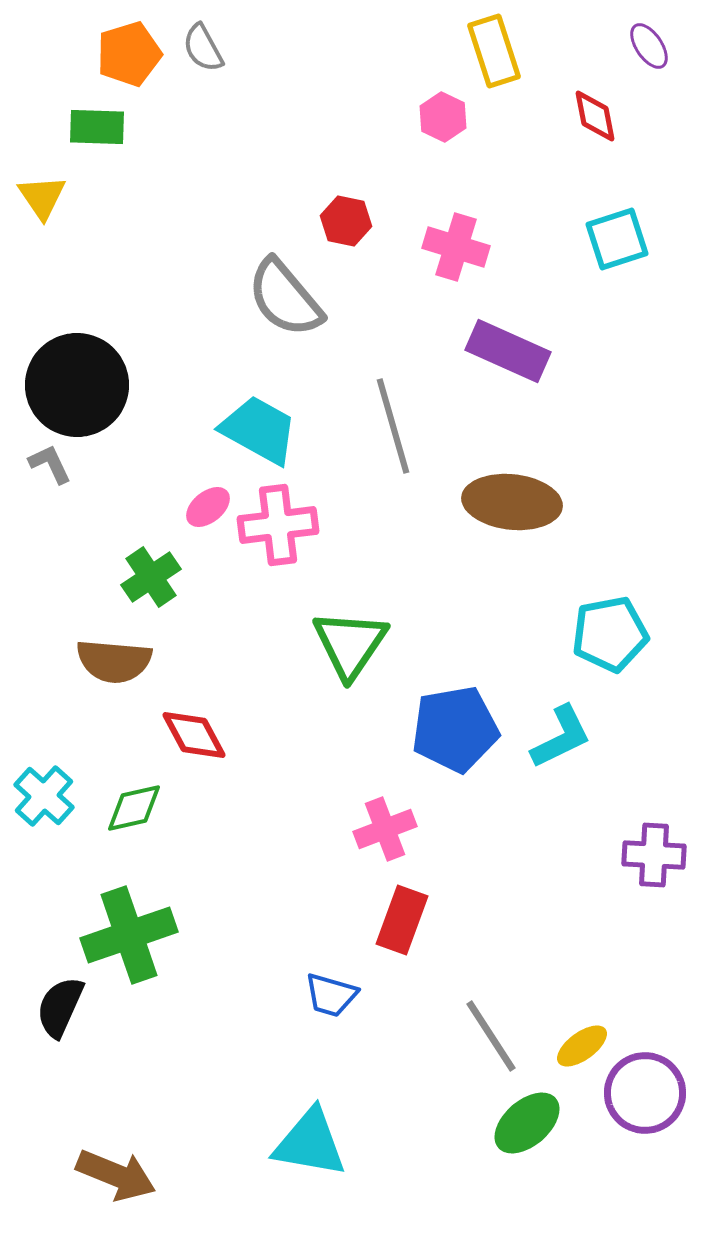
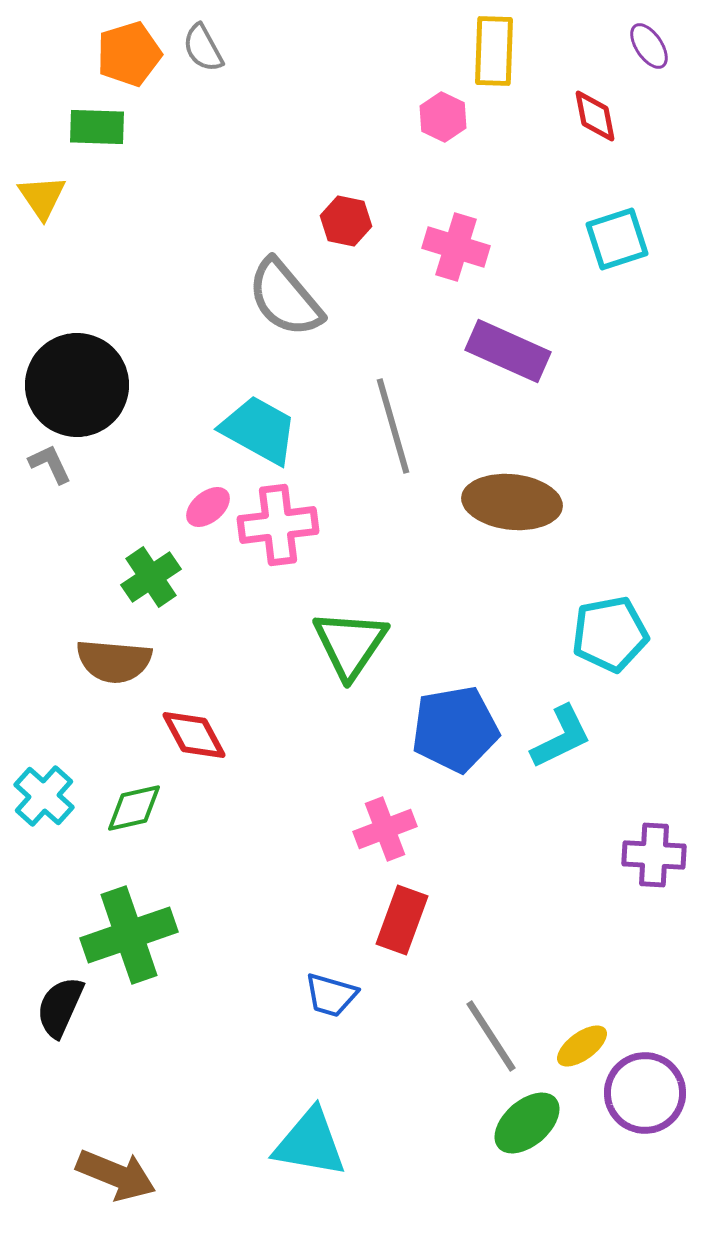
yellow rectangle at (494, 51): rotated 20 degrees clockwise
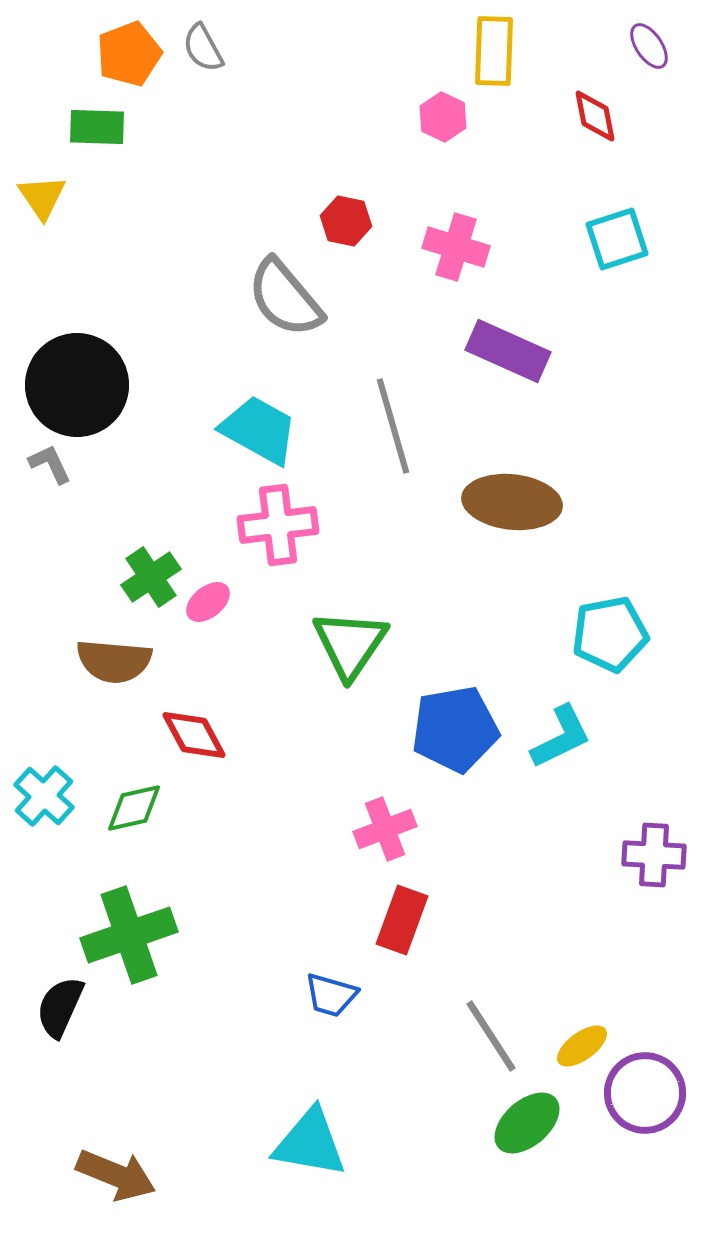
orange pentagon at (129, 54): rotated 4 degrees counterclockwise
pink ellipse at (208, 507): moved 95 px down
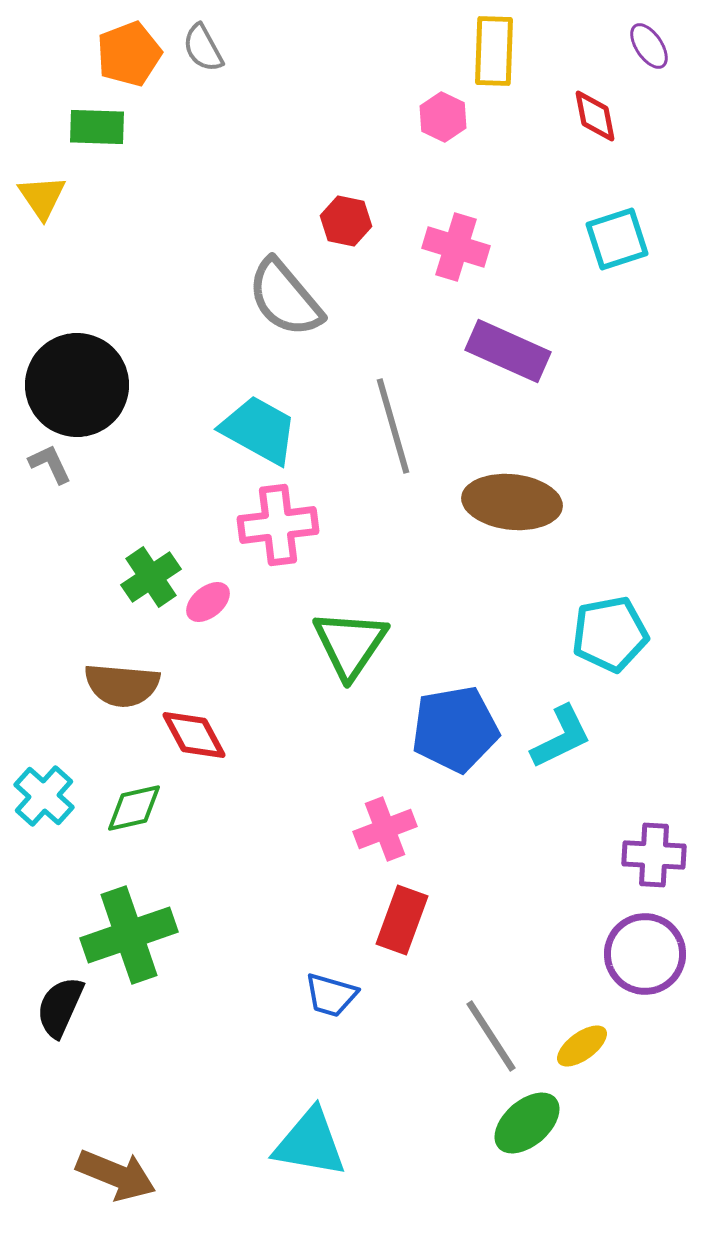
brown semicircle at (114, 661): moved 8 px right, 24 px down
purple circle at (645, 1093): moved 139 px up
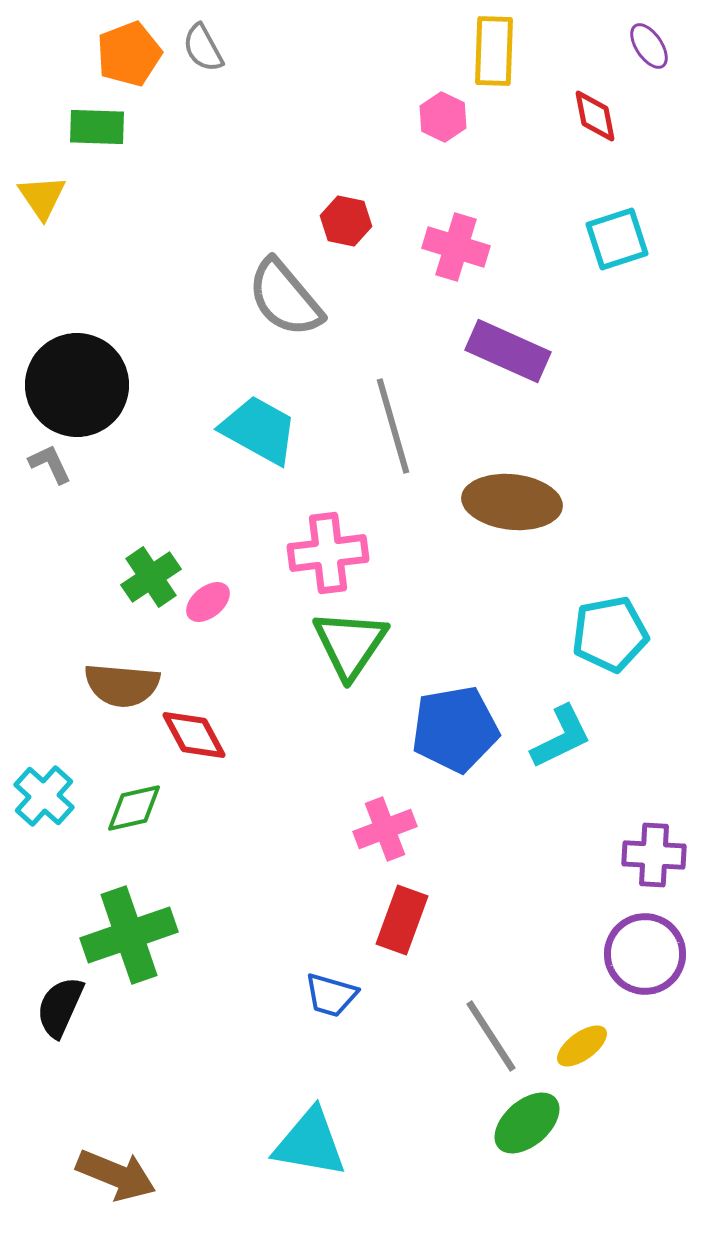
pink cross at (278, 525): moved 50 px right, 28 px down
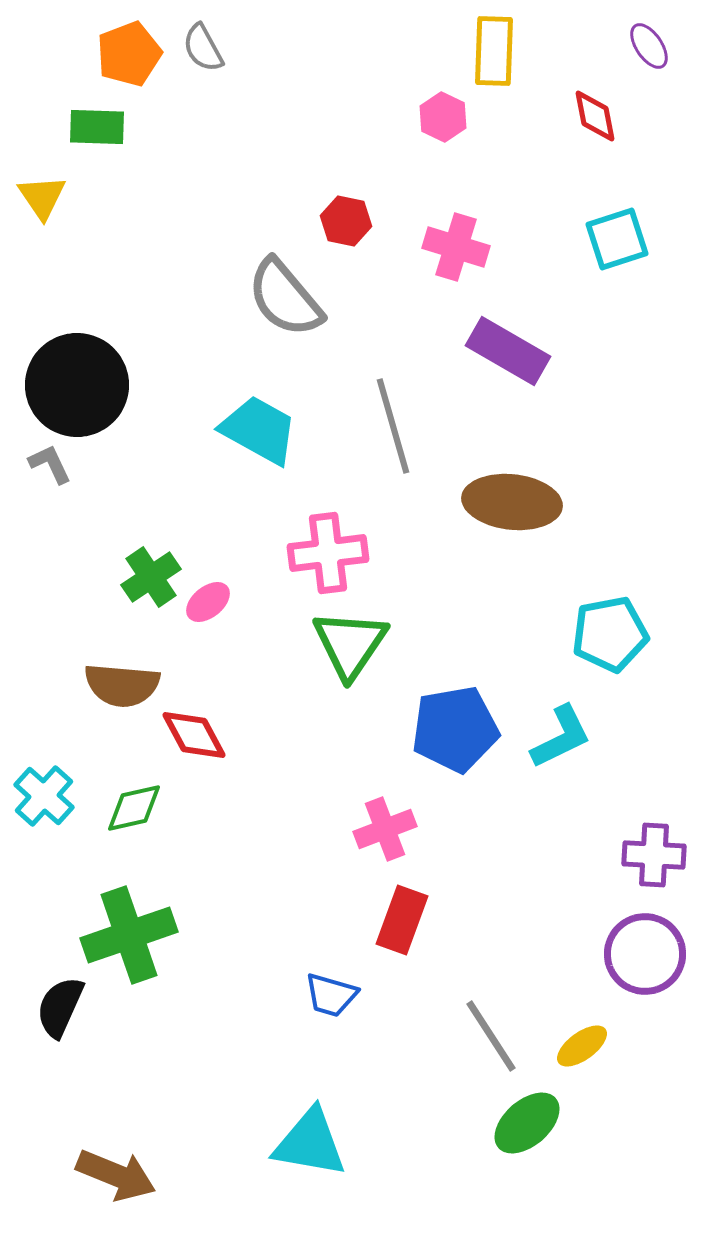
purple rectangle at (508, 351): rotated 6 degrees clockwise
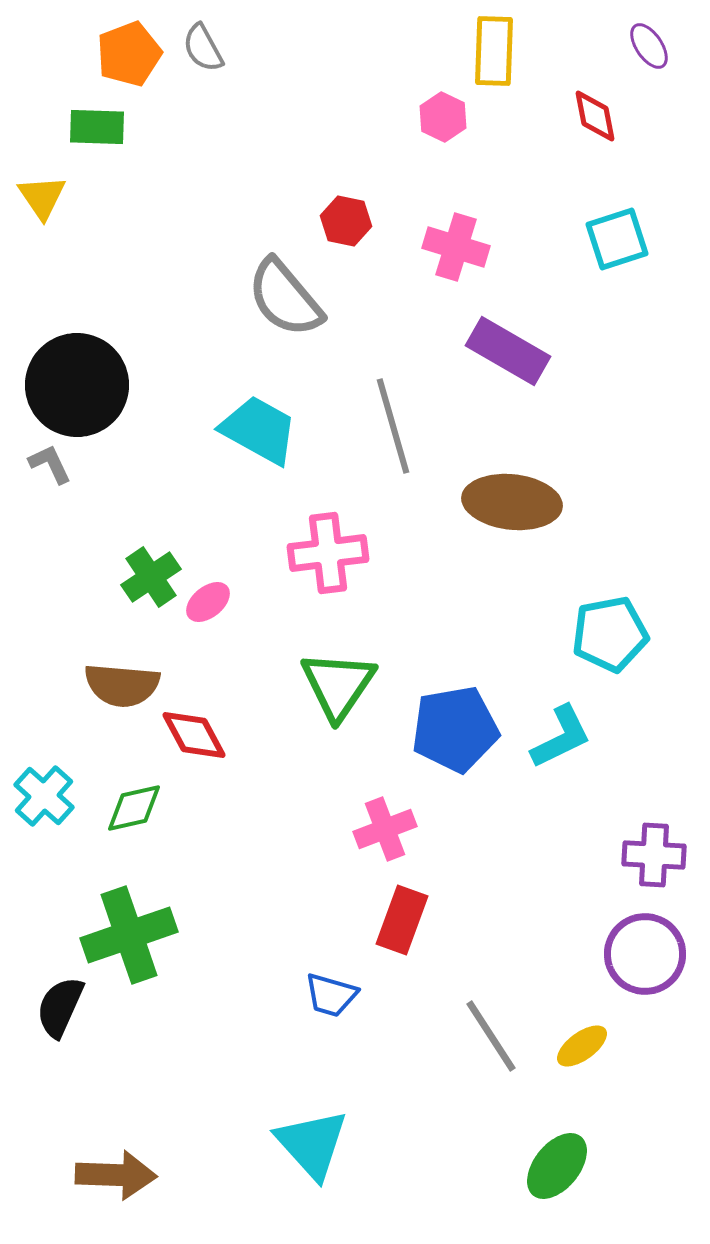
green triangle at (350, 644): moved 12 px left, 41 px down
green ellipse at (527, 1123): moved 30 px right, 43 px down; rotated 10 degrees counterclockwise
cyan triangle at (310, 1143): moved 2 px right, 1 px down; rotated 38 degrees clockwise
brown arrow at (116, 1175): rotated 20 degrees counterclockwise
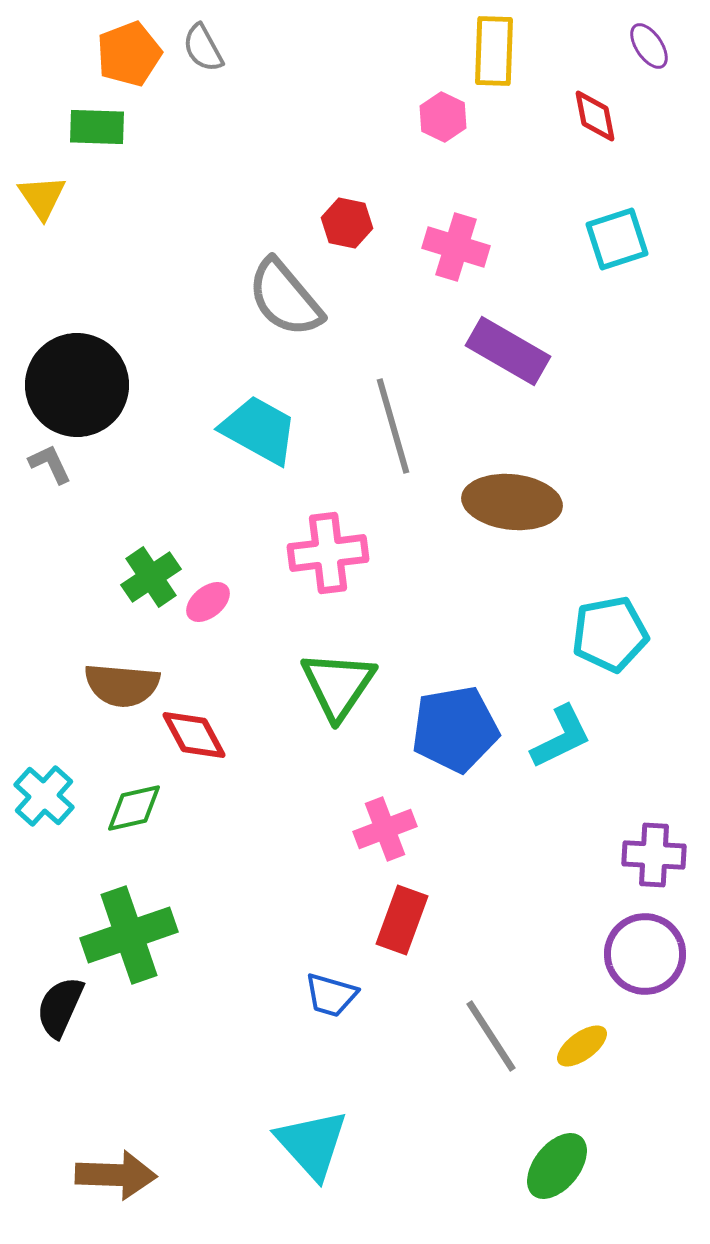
red hexagon at (346, 221): moved 1 px right, 2 px down
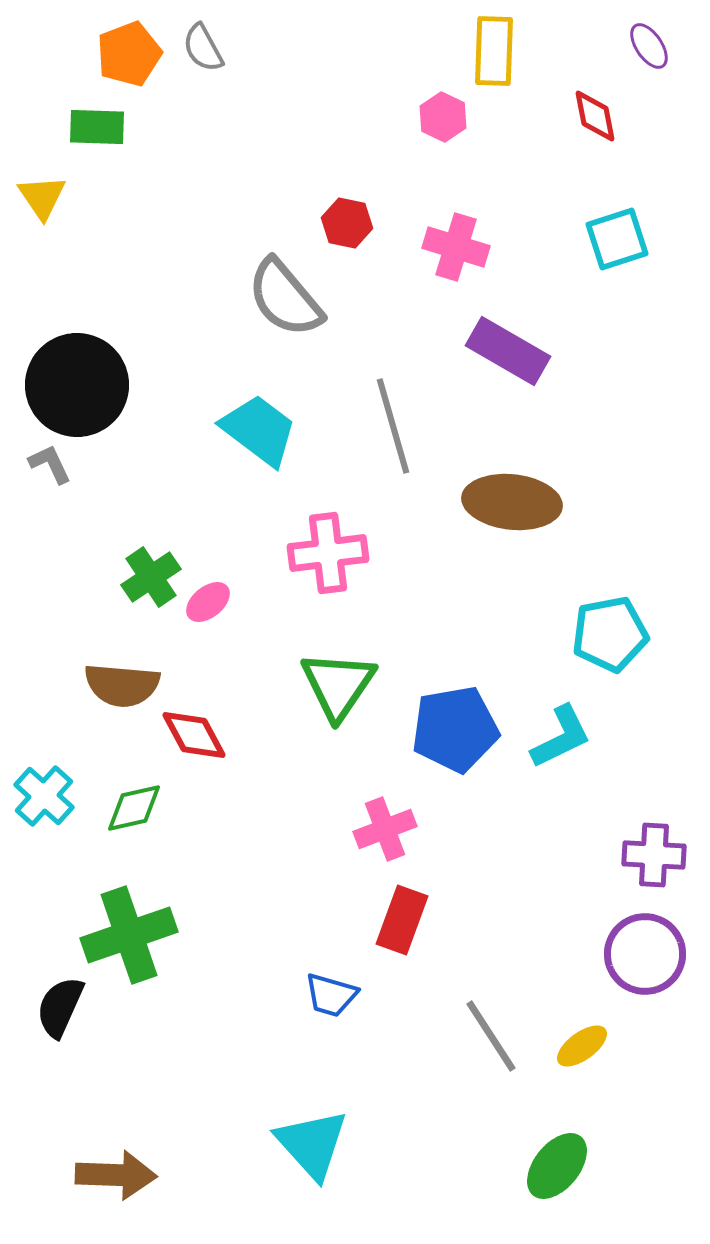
cyan trapezoid at (259, 430): rotated 8 degrees clockwise
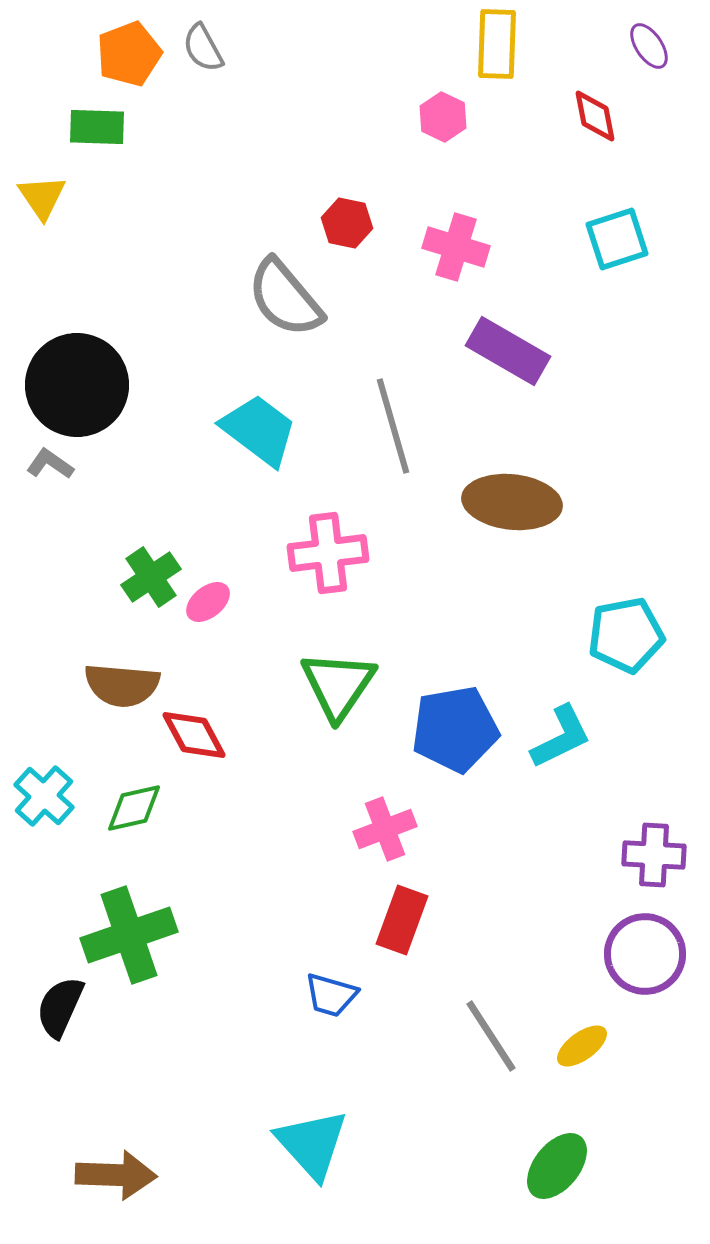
yellow rectangle at (494, 51): moved 3 px right, 7 px up
gray L-shape at (50, 464): rotated 30 degrees counterclockwise
cyan pentagon at (610, 634): moved 16 px right, 1 px down
